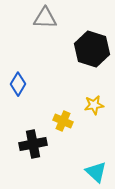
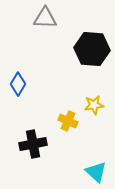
black hexagon: rotated 12 degrees counterclockwise
yellow cross: moved 5 px right
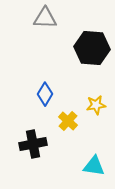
black hexagon: moved 1 px up
blue diamond: moved 27 px right, 10 px down
yellow star: moved 2 px right
yellow cross: rotated 18 degrees clockwise
cyan triangle: moved 2 px left, 6 px up; rotated 35 degrees counterclockwise
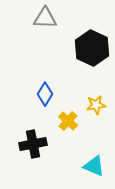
black hexagon: rotated 20 degrees clockwise
cyan triangle: rotated 15 degrees clockwise
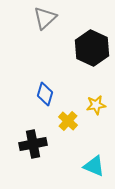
gray triangle: rotated 45 degrees counterclockwise
blue diamond: rotated 15 degrees counterclockwise
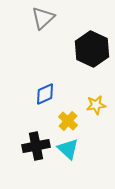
gray triangle: moved 2 px left
black hexagon: moved 1 px down
blue diamond: rotated 50 degrees clockwise
black cross: moved 3 px right, 2 px down
cyan triangle: moved 26 px left, 17 px up; rotated 20 degrees clockwise
